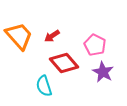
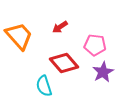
red arrow: moved 8 px right, 9 px up
pink pentagon: rotated 20 degrees counterclockwise
purple star: rotated 15 degrees clockwise
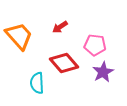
cyan semicircle: moved 7 px left, 3 px up; rotated 15 degrees clockwise
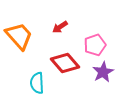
pink pentagon: rotated 25 degrees counterclockwise
red diamond: moved 1 px right
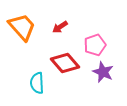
orange trapezoid: moved 3 px right, 9 px up
purple star: rotated 20 degrees counterclockwise
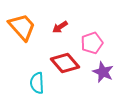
pink pentagon: moved 3 px left, 2 px up
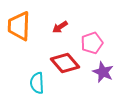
orange trapezoid: moved 3 px left, 1 px up; rotated 136 degrees counterclockwise
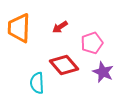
orange trapezoid: moved 2 px down
red diamond: moved 1 px left, 2 px down
